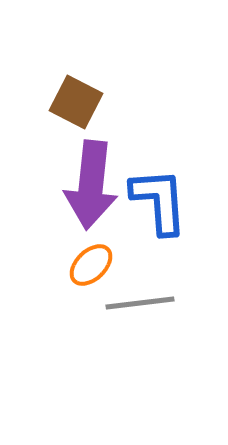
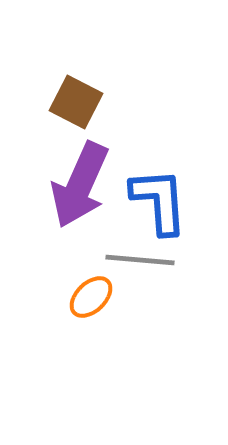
purple arrow: moved 11 px left; rotated 18 degrees clockwise
orange ellipse: moved 32 px down
gray line: moved 43 px up; rotated 12 degrees clockwise
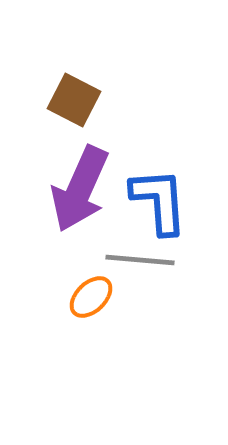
brown square: moved 2 px left, 2 px up
purple arrow: moved 4 px down
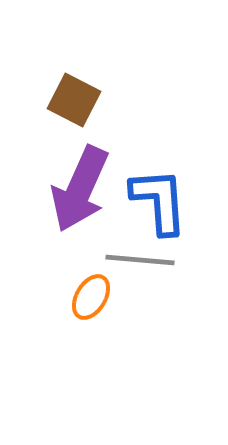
orange ellipse: rotated 15 degrees counterclockwise
